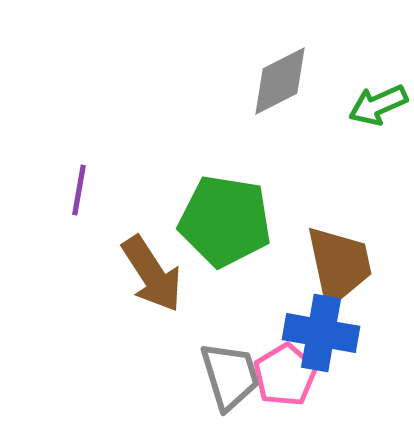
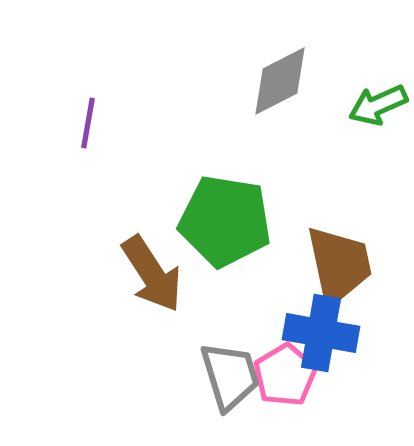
purple line: moved 9 px right, 67 px up
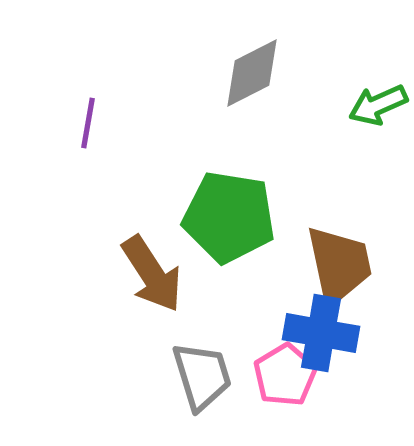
gray diamond: moved 28 px left, 8 px up
green pentagon: moved 4 px right, 4 px up
gray trapezoid: moved 28 px left
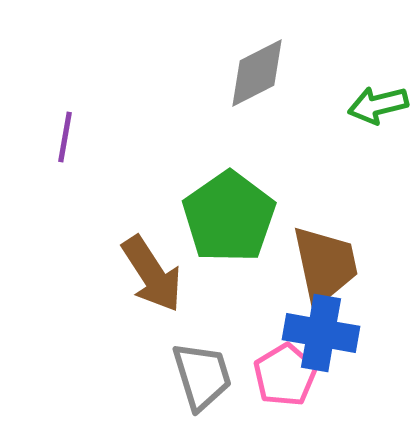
gray diamond: moved 5 px right
green arrow: rotated 10 degrees clockwise
purple line: moved 23 px left, 14 px down
green pentagon: rotated 28 degrees clockwise
brown trapezoid: moved 14 px left
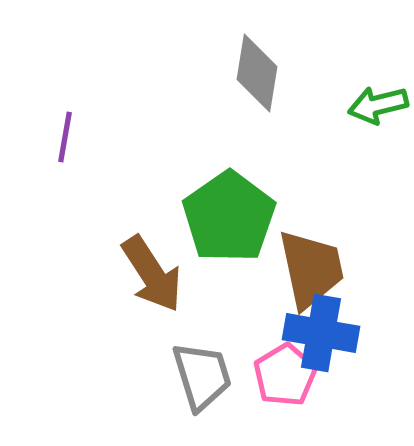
gray diamond: rotated 54 degrees counterclockwise
brown trapezoid: moved 14 px left, 4 px down
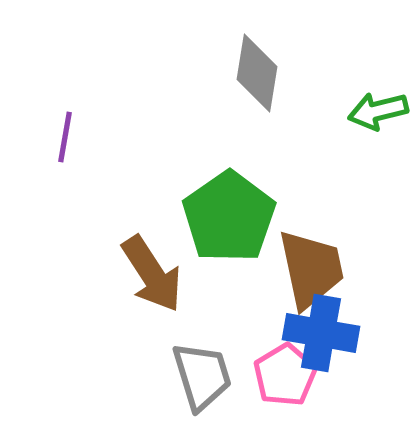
green arrow: moved 6 px down
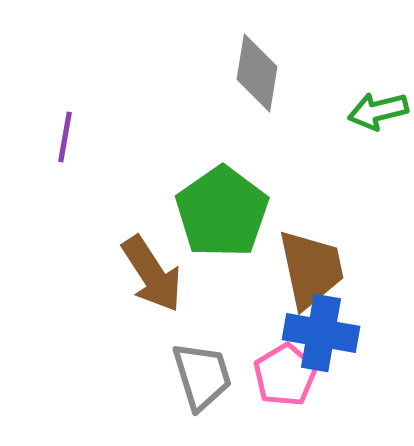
green pentagon: moved 7 px left, 5 px up
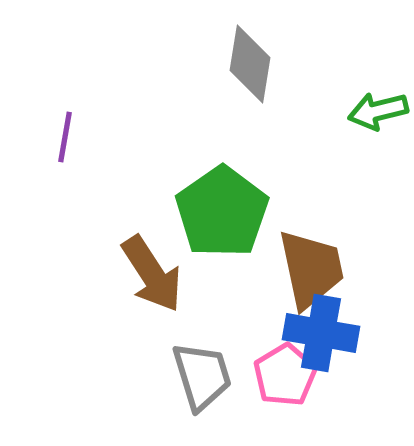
gray diamond: moved 7 px left, 9 px up
